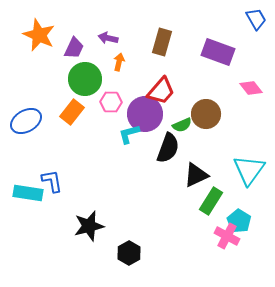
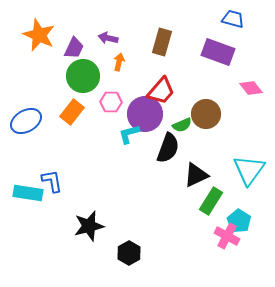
blue trapezoid: moved 23 px left; rotated 45 degrees counterclockwise
green circle: moved 2 px left, 3 px up
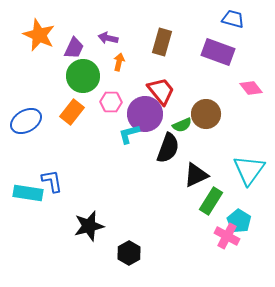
red trapezoid: rotated 80 degrees counterclockwise
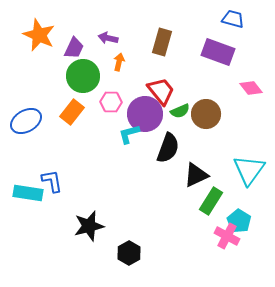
green semicircle: moved 2 px left, 14 px up
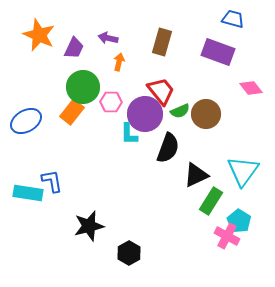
green circle: moved 11 px down
cyan L-shape: rotated 75 degrees counterclockwise
cyan triangle: moved 6 px left, 1 px down
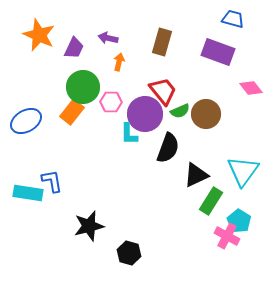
red trapezoid: moved 2 px right
black hexagon: rotated 15 degrees counterclockwise
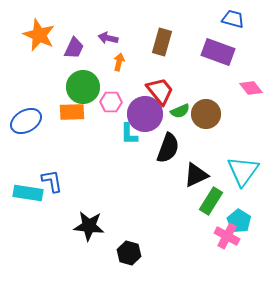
red trapezoid: moved 3 px left
orange rectangle: rotated 50 degrees clockwise
black star: rotated 20 degrees clockwise
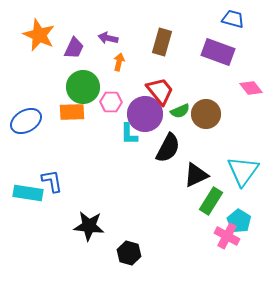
black semicircle: rotated 8 degrees clockwise
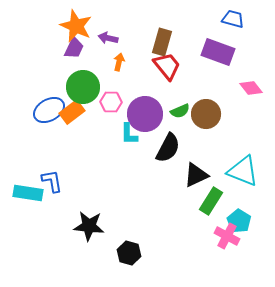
orange star: moved 37 px right, 9 px up
red trapezoid: moved 7 px right, 25 px up
orange rectangle: rotated 35 degrees counterclockwise
blue ellipse: moved 23 px right, 11 px up
cyan triangle: rotated 44 degrees counterclockwise
